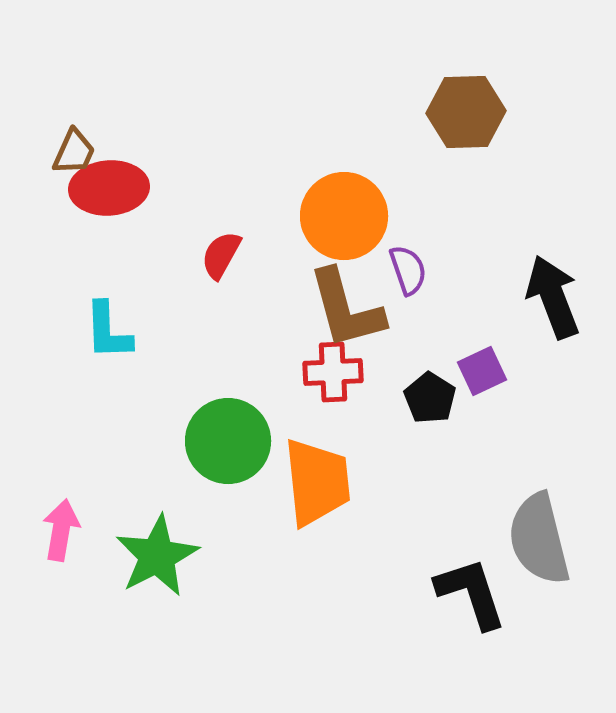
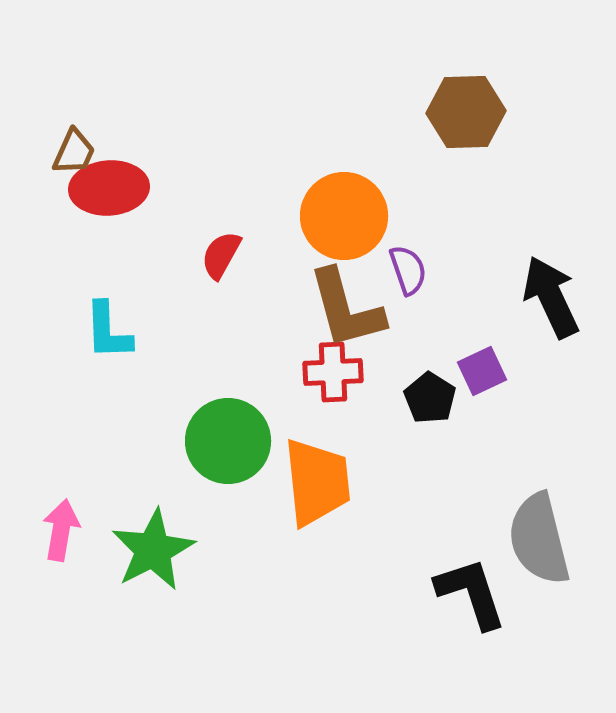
black arrow: moved 2 px left; rotated 4 degrees counterclockwise
green star: moved 4 px left, 6 px up
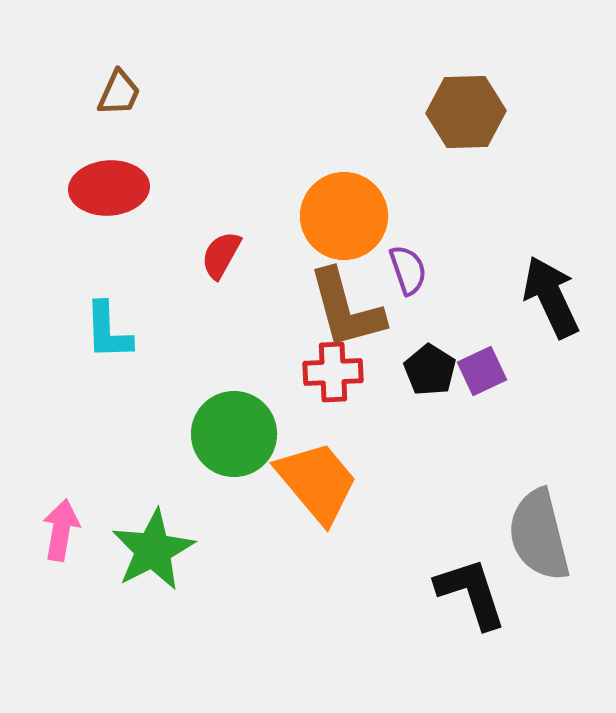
brown trapezoid: moved 45 px right, 59 px up
black pentagon: moved 28 px up
green circle: moved 6 px right, 7 px up
orange trapezoid: rotated 34 degrees counterclockwise
gray semicircle: moved 4 px up
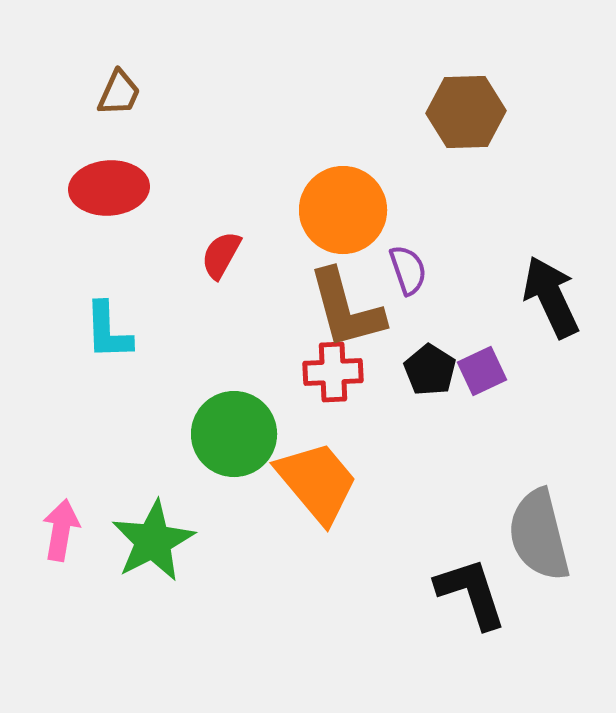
orange circle: moved 1 px left, 6 px up
green star: moved 9 px up
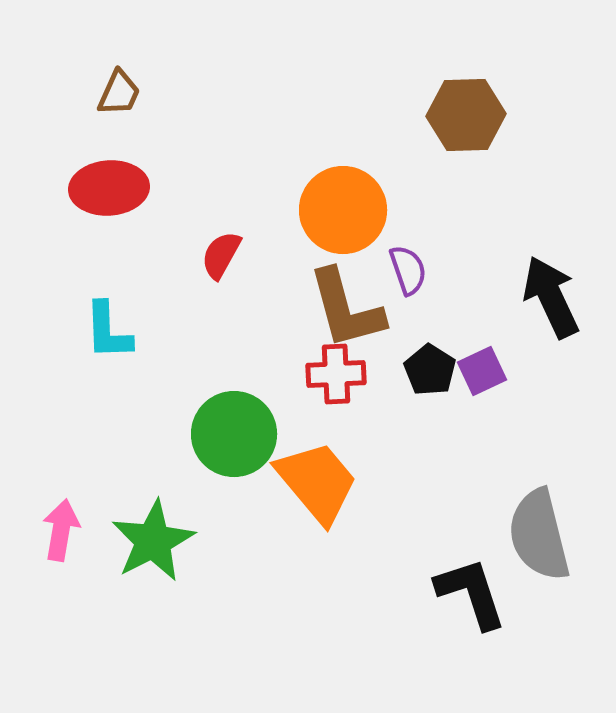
brown hexagon: moved 3 px down
red cross: moved 3 px right, 2 px down
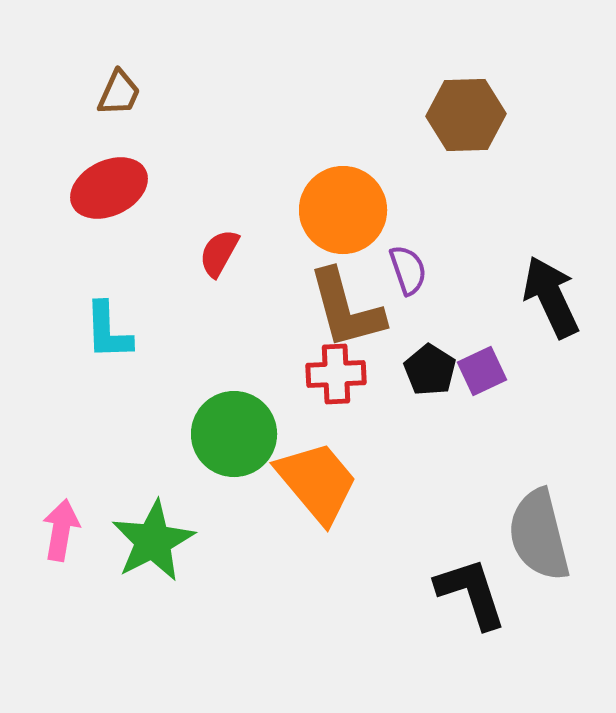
red ellipse: rotated 22 degrees counterclockwise
red semicircle: moved 2 px left, 2 px up
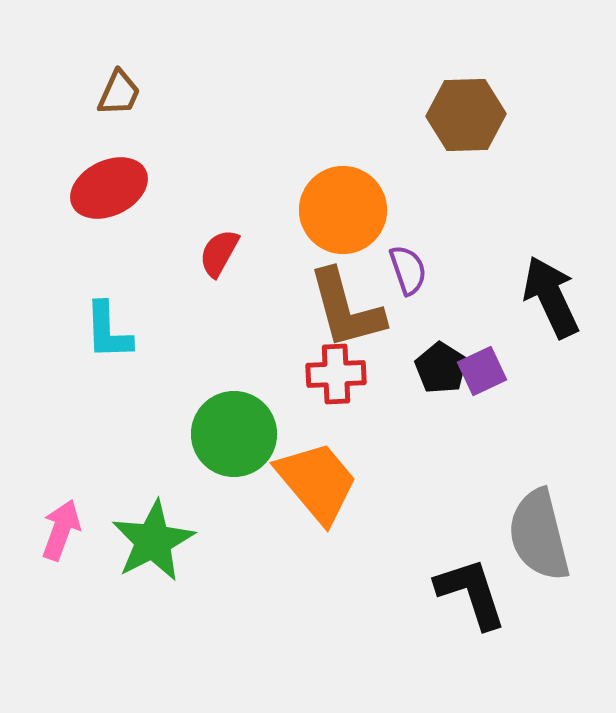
black pentagon: moved 11 px right, 2 px up
pink arrow: rotated 10 degrees clockwise
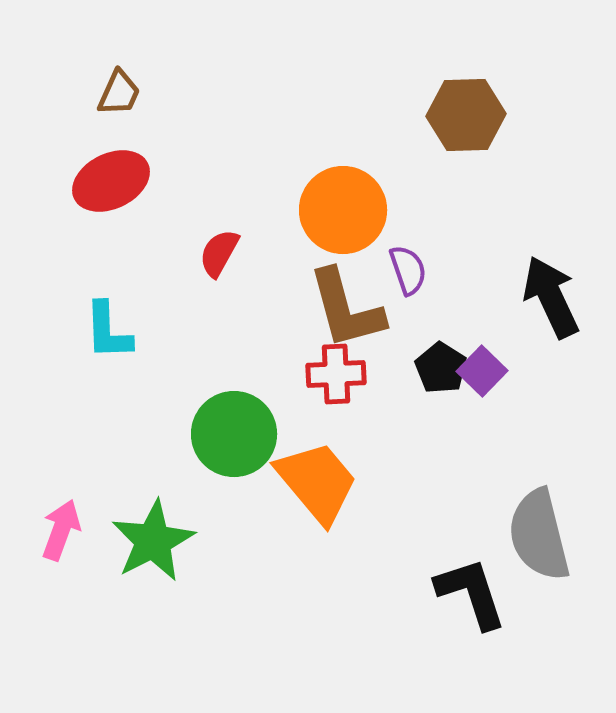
red ellipse: moved 2 px right, 7 px up
purple square: rotated 21 degrees counterclockwise
